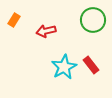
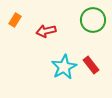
orange rectangle: moved 1 px right
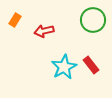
red arrow: moved 2 px left
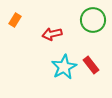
red arrow: moved 8 px right, 3 px down
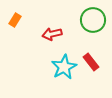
red rectangle: moved 3 px up
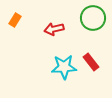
green circle: moved 2 px up
red arrow: moved 2 px right, 5 px up
cyan star: rotated 25 degrees clockwise
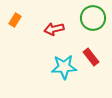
red rectangle: moved 5 px up
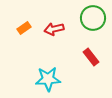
orange rectangle: moved 9 px right, 8 px down; rotated 24 degrees clockwise
cyan star: moved 16 px left, 12 px down
